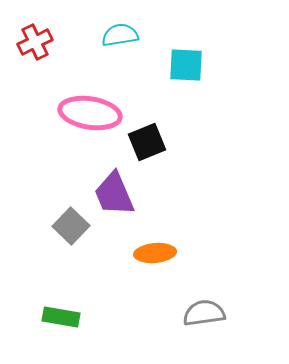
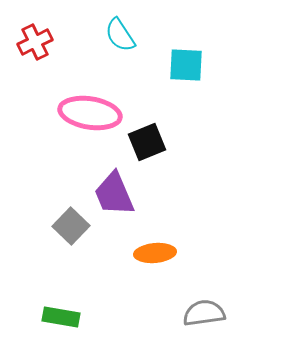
cyan semicircle: rotated 114 degrees counterclockwise
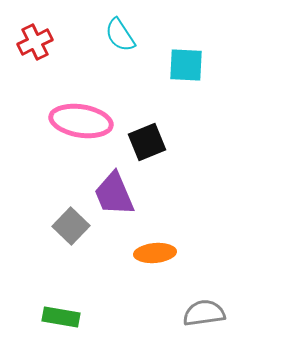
pink ellipse: moved 9 px left, 8 px down
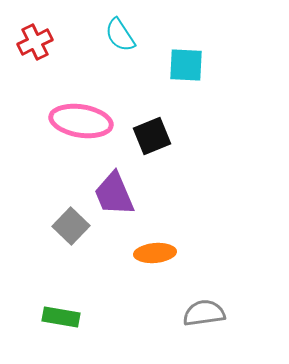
black square: moved 5 px right, 6 px up
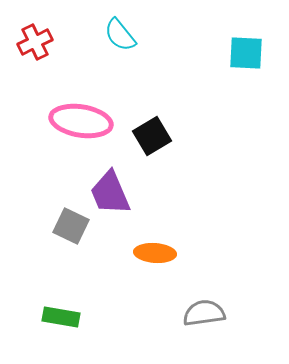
cyan semicircle: rotated 6 degrees counterclockwise
cyan square: moved 60 px right, 12 px up
black square: rotated 9 degrees counterclockwise
purple trapezoid: moved 4 px left, 1 px up
gray square: rotated 18 degrees counterclockwise
orange ellipse: rotated 9 degrees clockwise
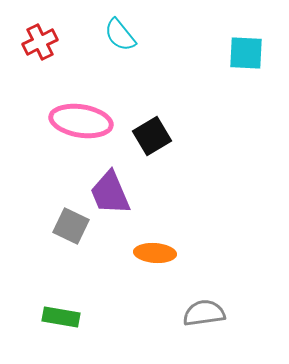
red cross: moved 5 px right
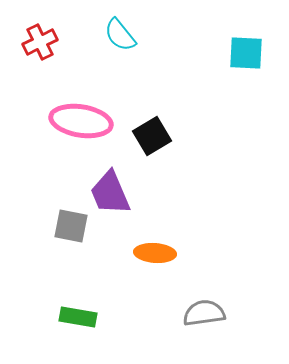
gray square: rotated 15 degrees counterclockwise
green rectangle: moved 17 px right
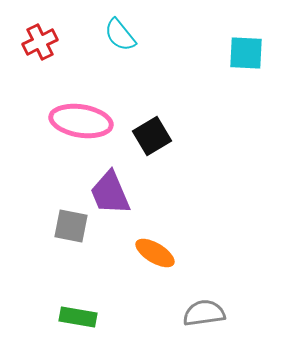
orange ellipse: rotated 27 degrees clockwise
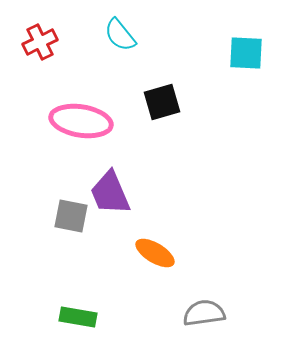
black square: moved 10 px right, 34 px up; rotated 15 degrees clockwise
gray square: moved 10 px up
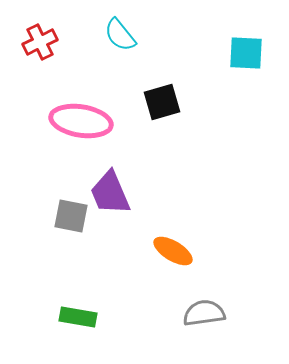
orange ellipse: moved 18 px right, 2 px up
